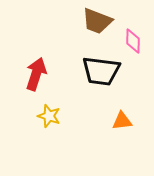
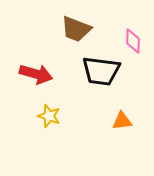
brown trapezoid: moved 21 px left, 8 px down
red arrow: rotated 88 degrees clockwise
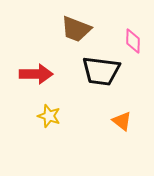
red arrow: rotated 16 degrees counterclockwise
orange triangle: rotated 45 degrees clockwise
